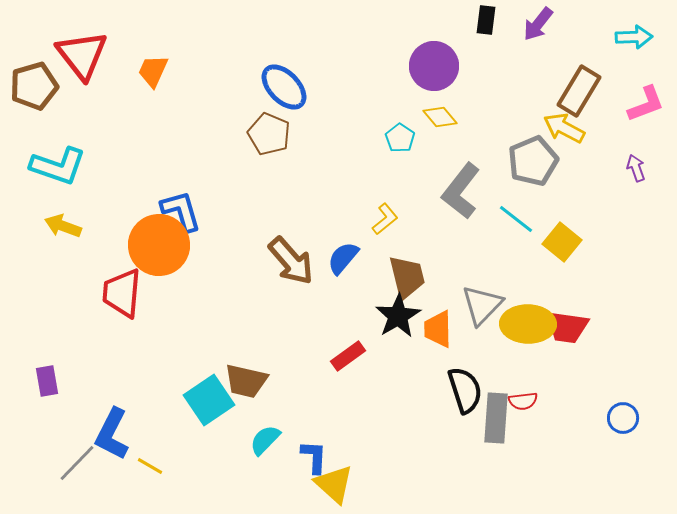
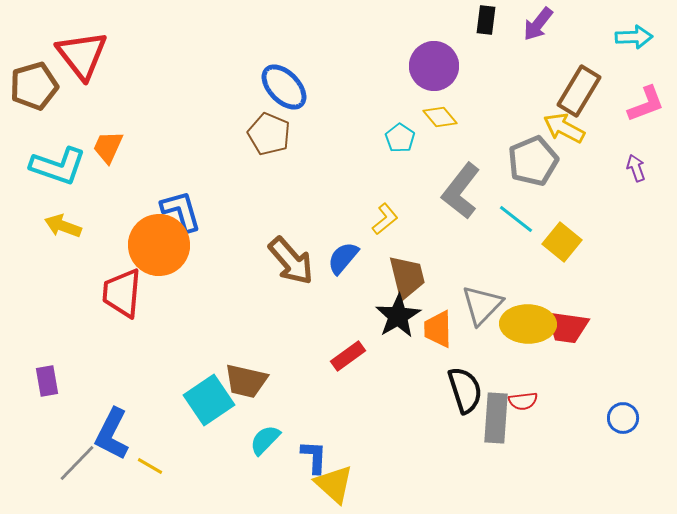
orange trapezoid at (153, 71): moved 45 px left, 76 px down
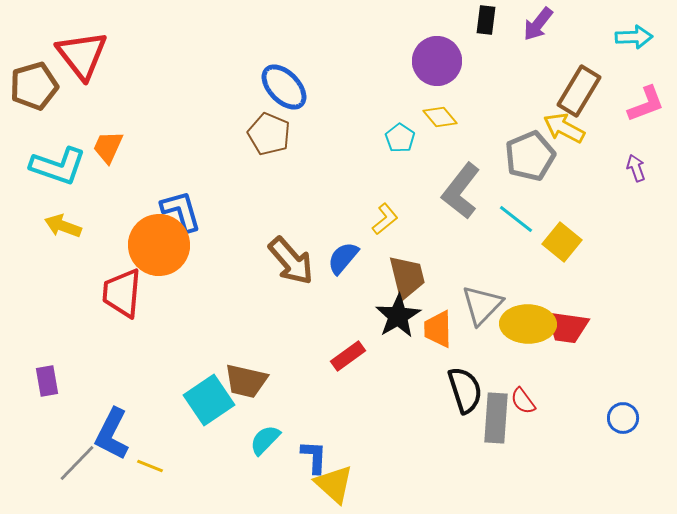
purple circle at (434, 66): moved 3 px right, 5 px up
gray pentagon at (533, 161): moved 3 px left, 5 px up
red semicircle at (523, 401): rotated 60 degrees clockwise
yellow line at (150, 466): rotated 8 degrees counterclockwise
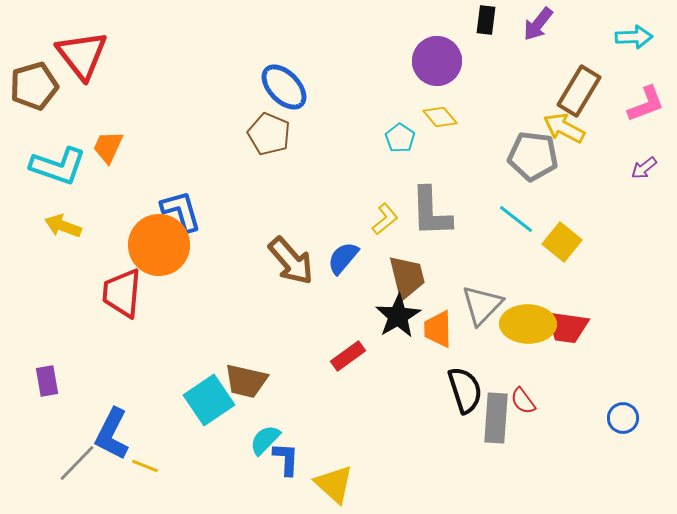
gray pentagon at (530, 156): moved 3 px right; rotated 30 degrees clockwise
purple arrow at (636, 168): moved 8 px right; rotated 108 degrees counterclockwise
gray L-shape at (461, 191): moved 30 px left, 21 px down; rotated 40 degrees counterclockwise
blue L-shape at (314, 457): moved 28 px left, 2 px down
yellow line at (150, 466): moved 5 px left
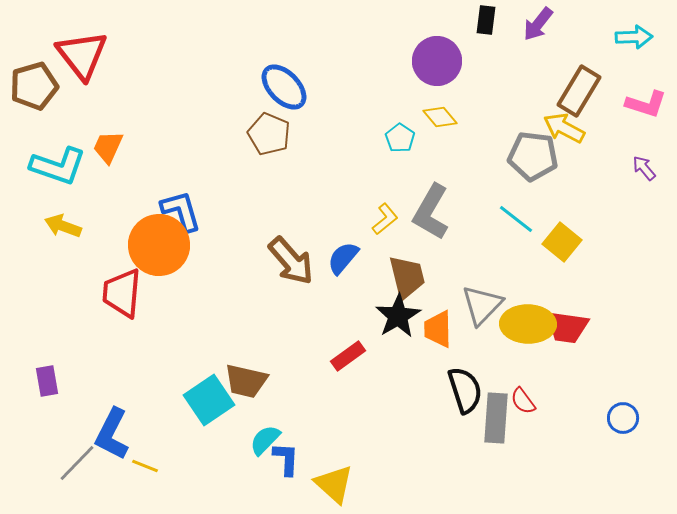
pink L-shape at (646, 104): rotated 39 degrees clockwise
purple arrow at (644, 168): rotated 88 degrees clockwise
gray L-shape at (431, 212): rotated 32 degrees clockwise
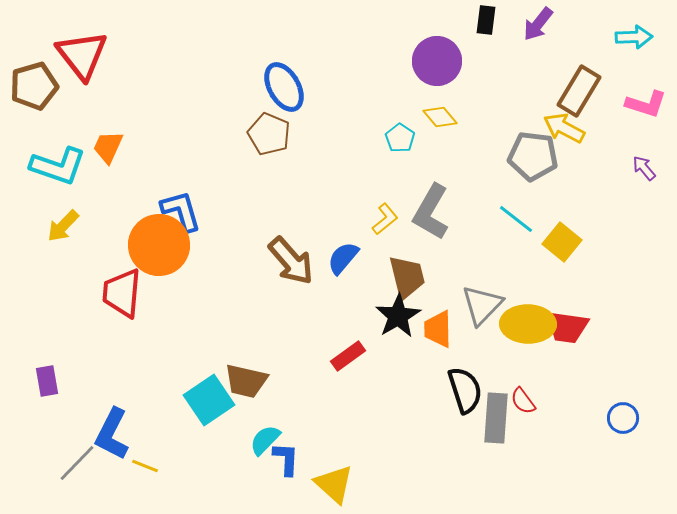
blue ellipse at (284, 87): rotated 15 degrees clockwise
yellow arrow at (63, 226): rotated 66 degrees counterclockwise
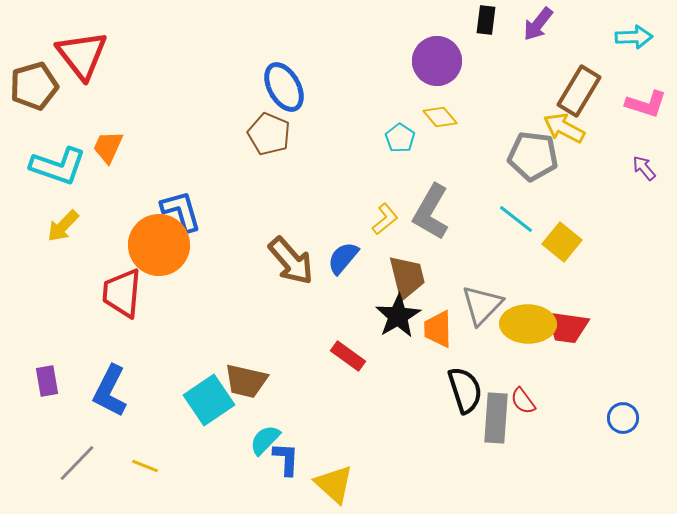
red rectangle at (348, 356): rotated 72 degrees clockwise
blue L-shape at (112, 434): moved 2 px left, 43 px up
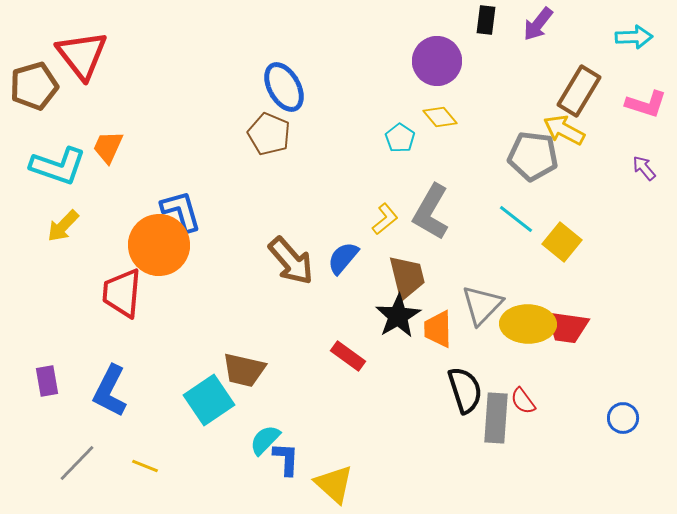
yellow arrow at (564, 128): moved 2 px down
brown trapezoid at (246, 381): moved 2 px left, 11 px up
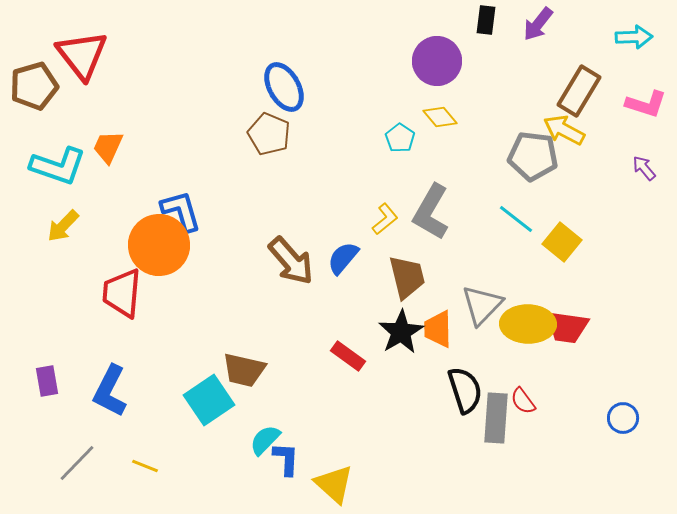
black star at (398, 316): moved 3 px right, 16 px down
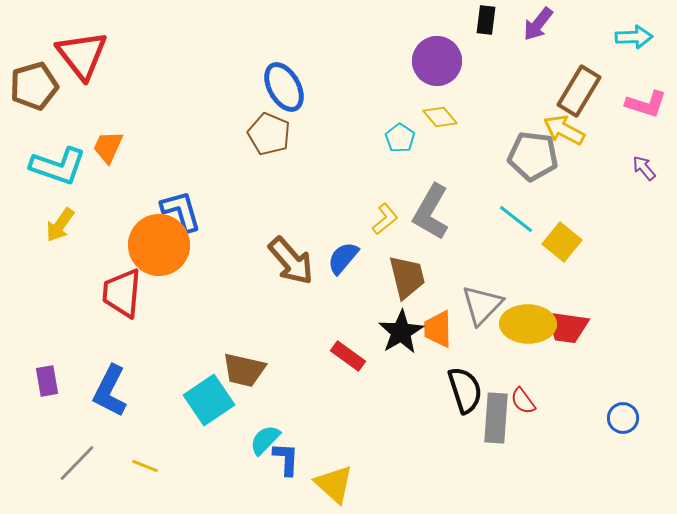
yellow arrow at (63, 226): moved 3 px left, 1 px up; rotated 9 degrees counterclockwise
